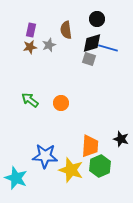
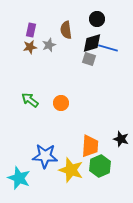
cyan star: moved 3 px right
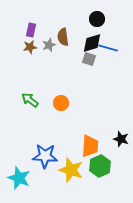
brown semicircle: moved 3 px left, 7 px down
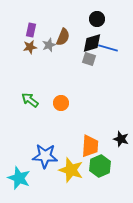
brown semicircle: rotated 150 degrees counterclockwise
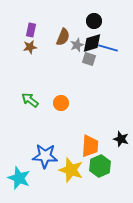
black circle: moved 3 px left, 2 px down
gray star: moved 28 px right
